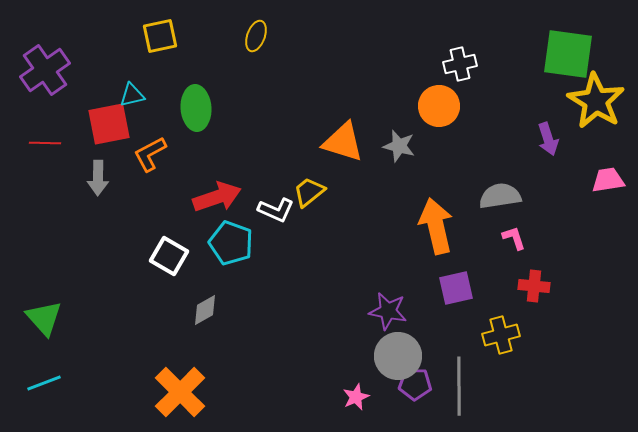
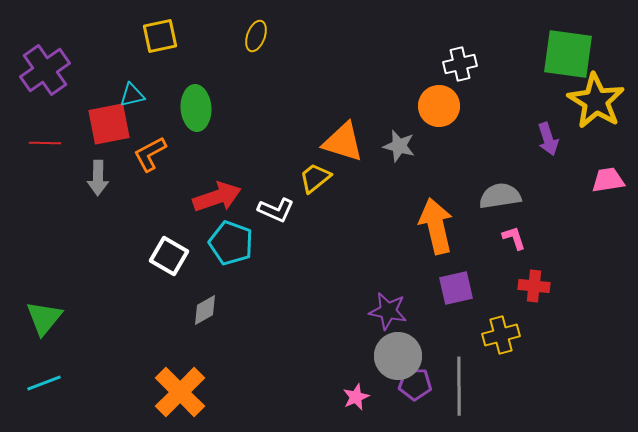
yellow trapezoid: moved 6 px right, 14 px up
green triangle: rotated 21 degrees clockwise
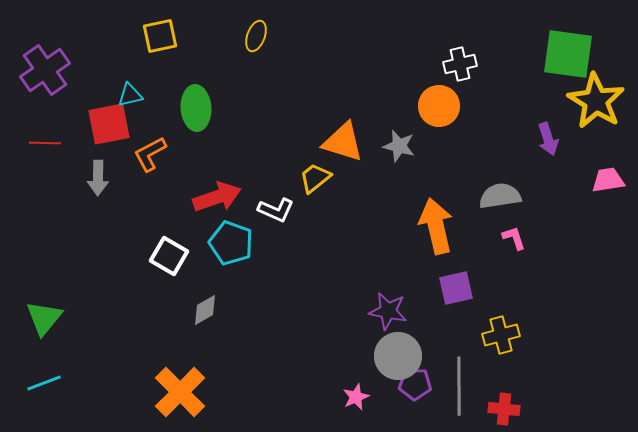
cyan triangle: moved 2 px left
red cross: moved 30 px left, 123 px down
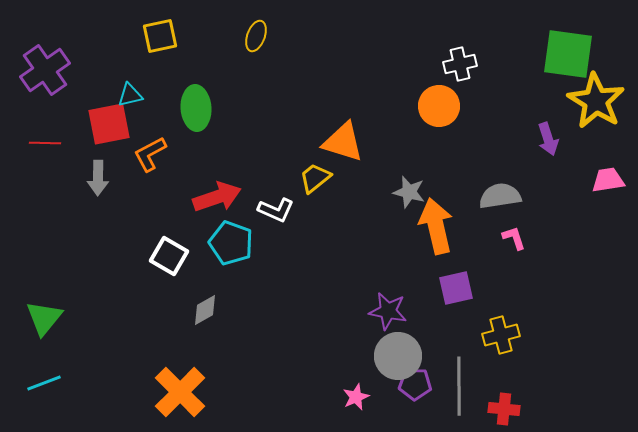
gray star: moved 10 px right, 46 px down
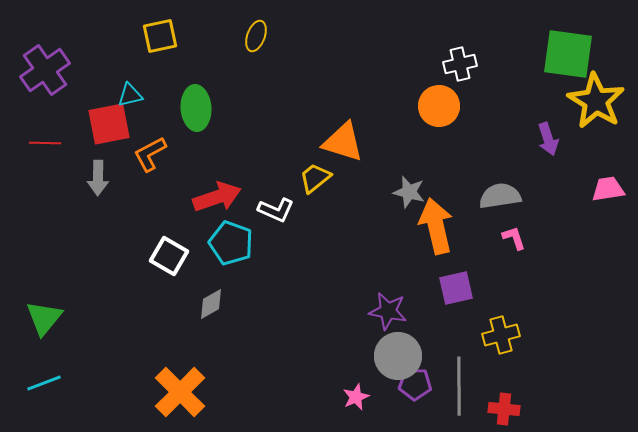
pink trapezoid: moved 9 px down
gray diamond: moved 6 px right, 6 px up
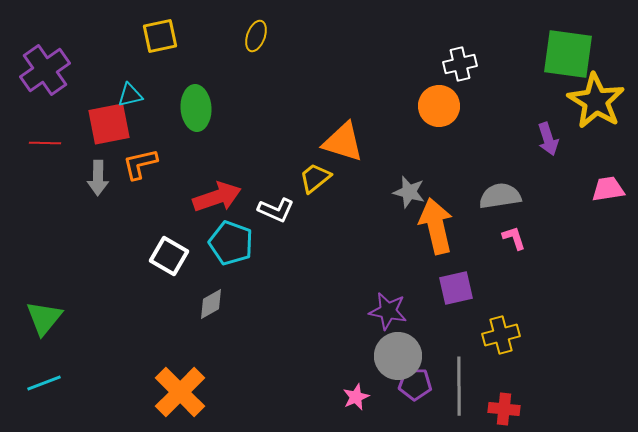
orange L-shape: moved 10 px left, 10 px down; rotated 15 degrees clockwise
